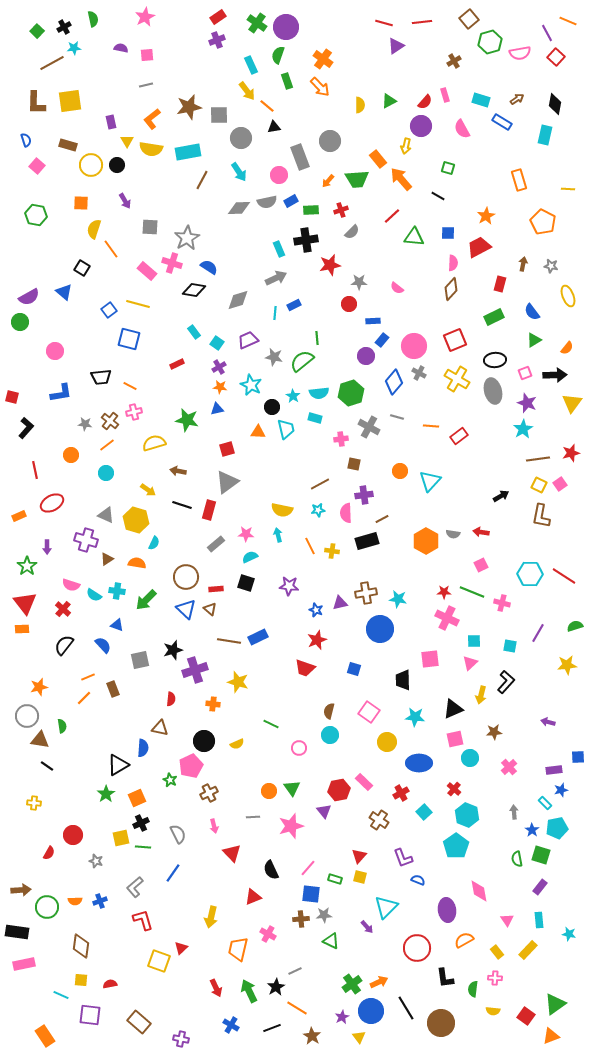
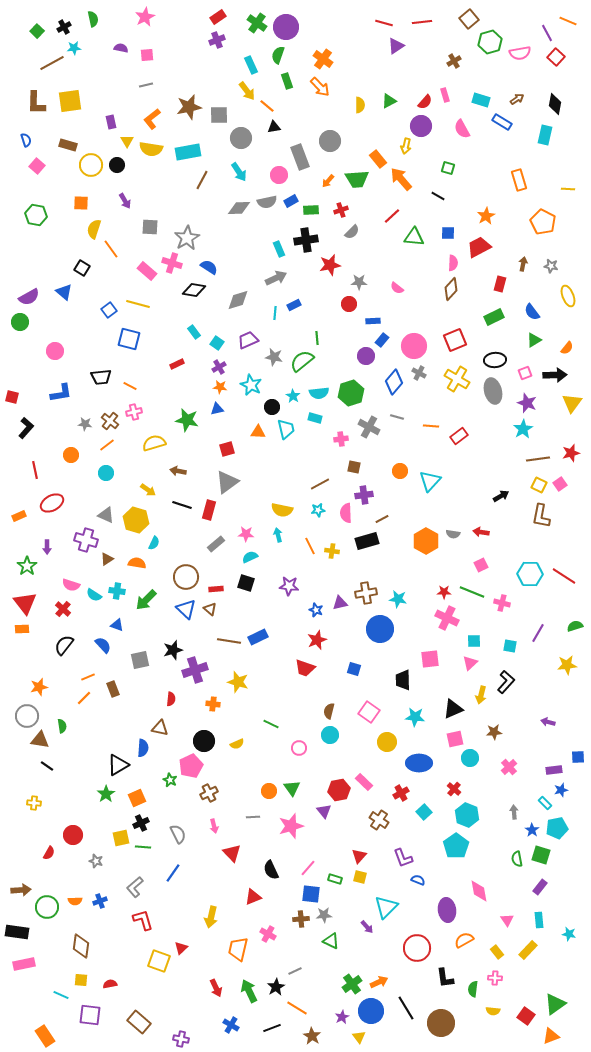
brown square at (354, 464): moved 3 px down
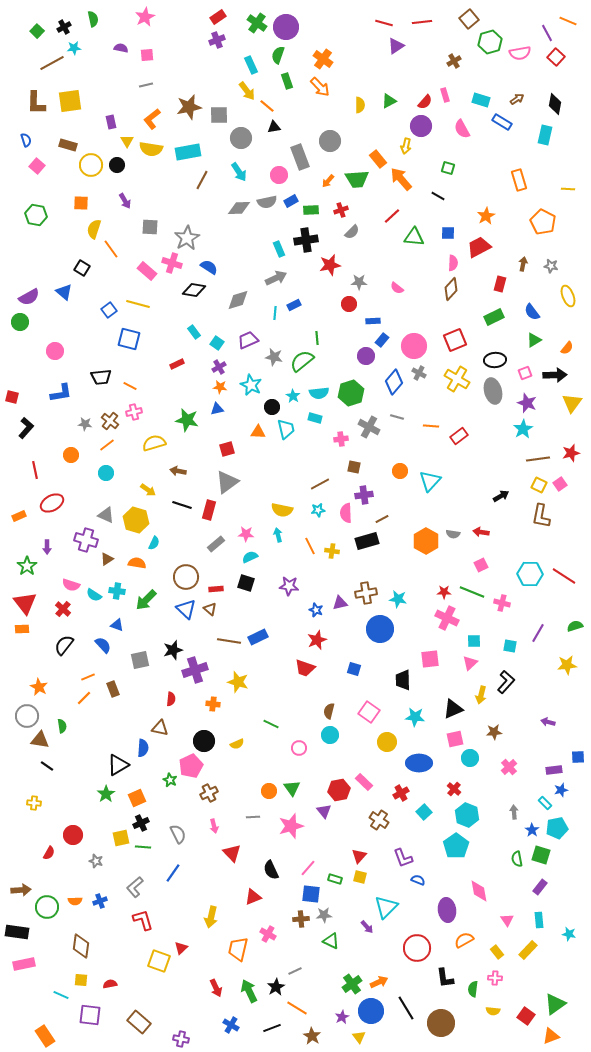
orange star at (39, 687): rotated 30 degrees counterclockwise
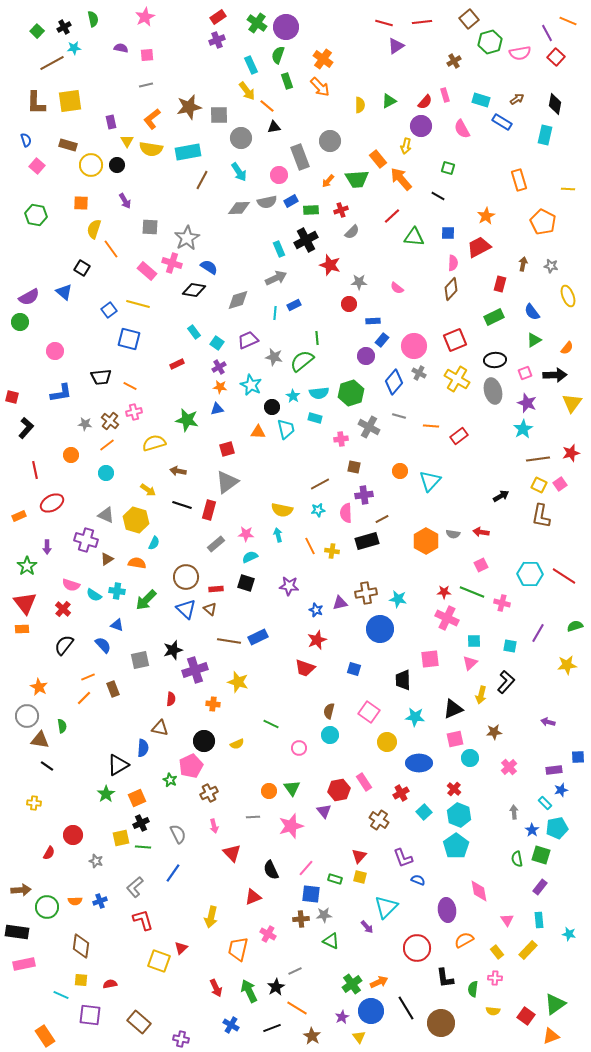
black cross at (306, 240): rotated 20 degrees counterclockwise
red star at (330, 265): rotated 30 degrees clockwise
gray line at (397, 417): moved 2 px right, 1 px up
pink rectangle at (364, 782): rotated 12 degrees clockwise
cyan hexagon at (467, 815): moved 8 px left
pink line at (308, 868): moved 2 px left
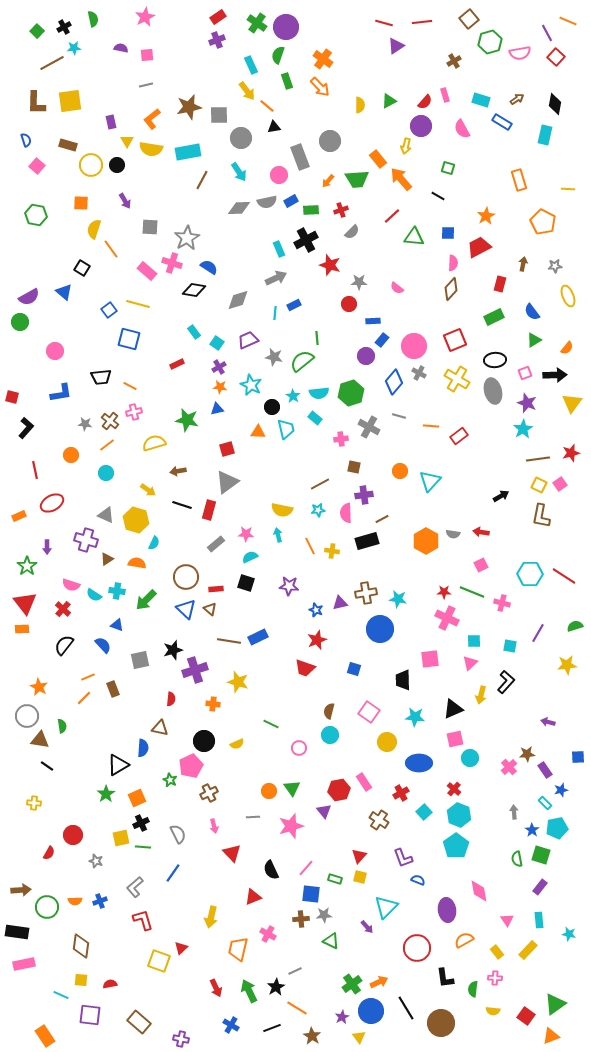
gray star at (551, 266): moved 4 px right; rotated 16 degrees counterclockwise
cyan rectangle at (315, 418): rotated 24 degrees clockwise
brown arrow at (178, 471): rotated 21 degrees counterclockwise
brown star at (494, 732): moved 33 px right, 22 px down
purple rectangle at (554, 770): moved 9 px left; rotated 63 degrees clockwise
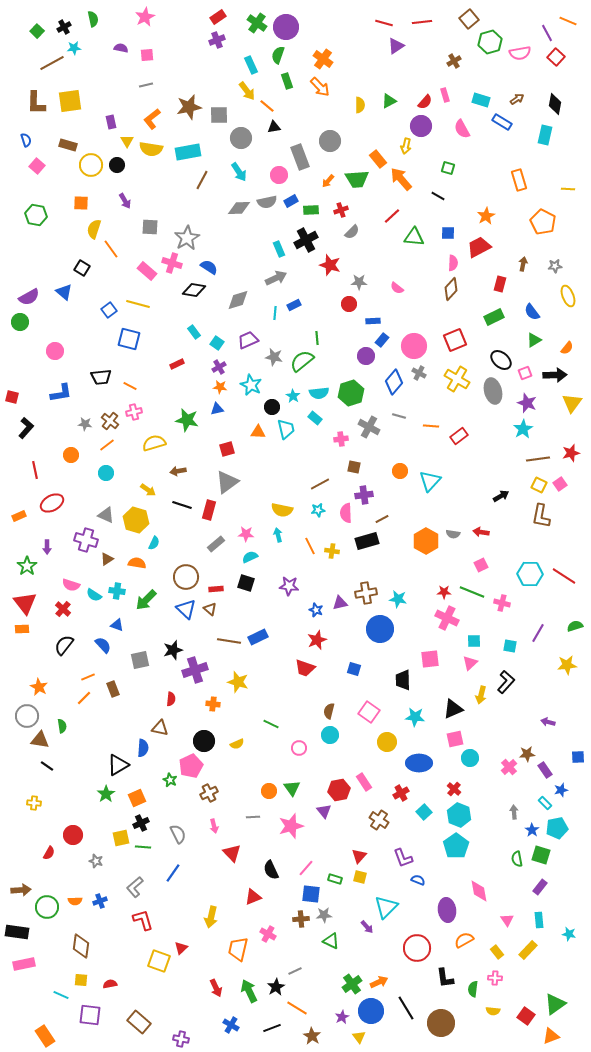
black ellipse at (495, 360): moved 6 px right; rotated 45 degrees clockwise
